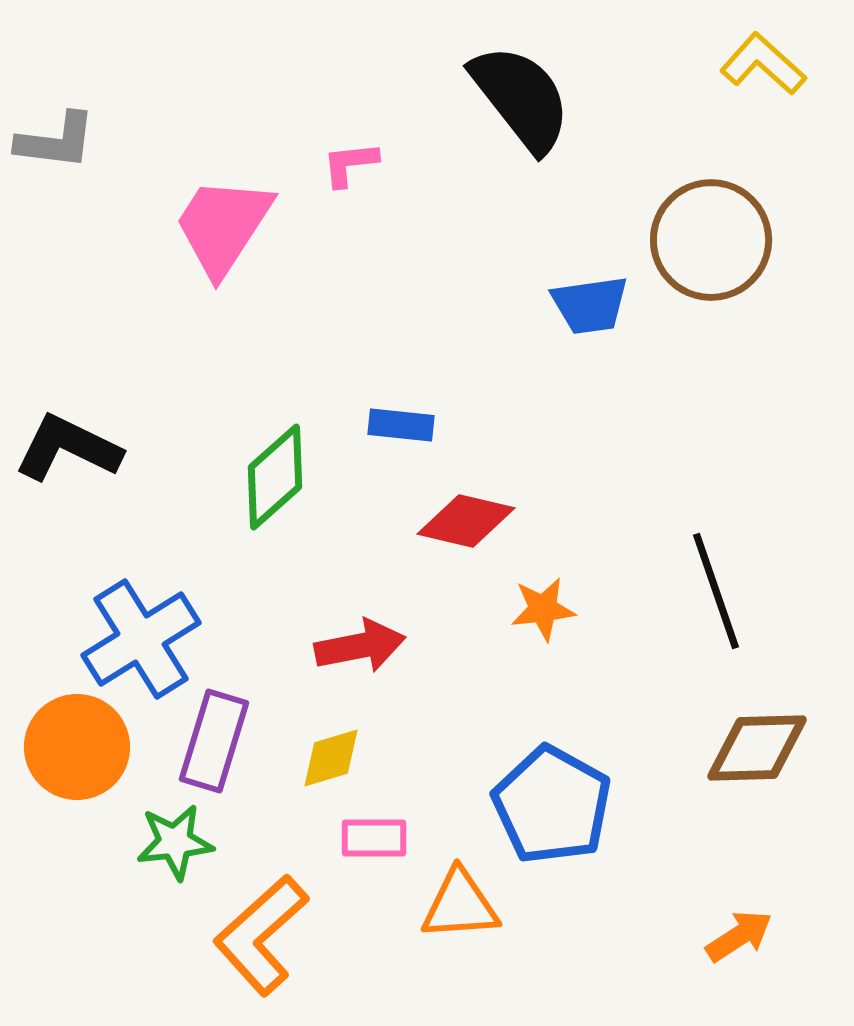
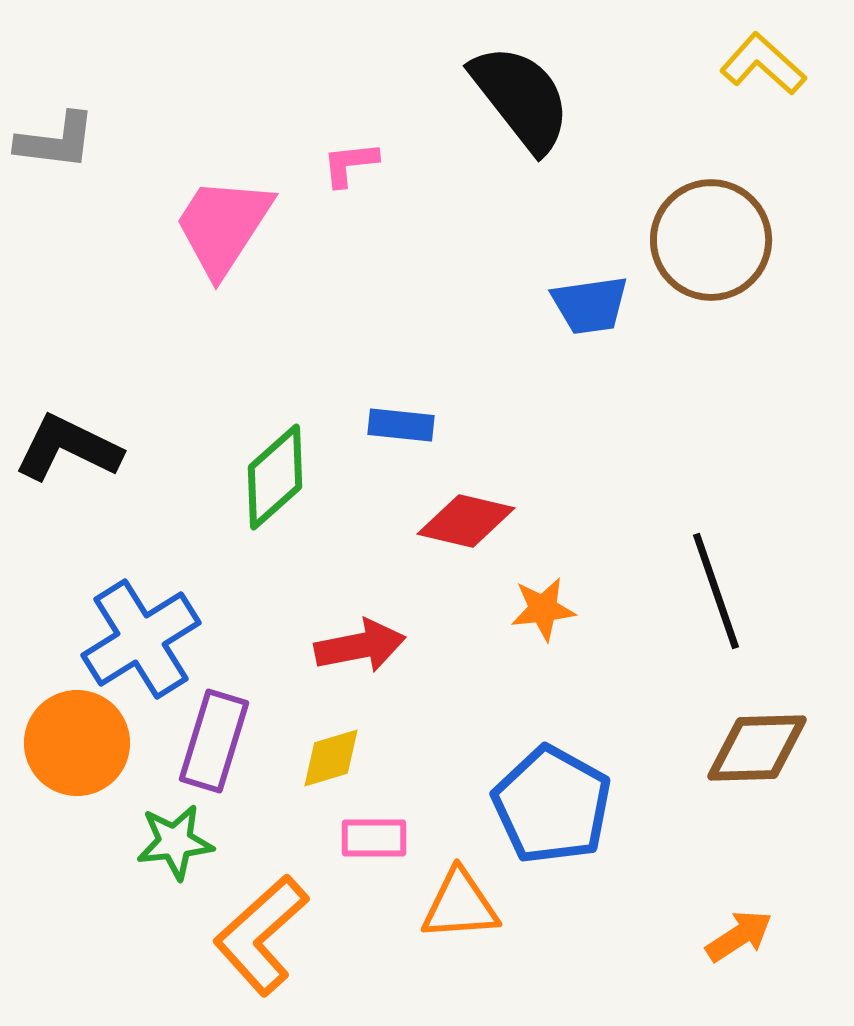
orange circle: moved 4 px up
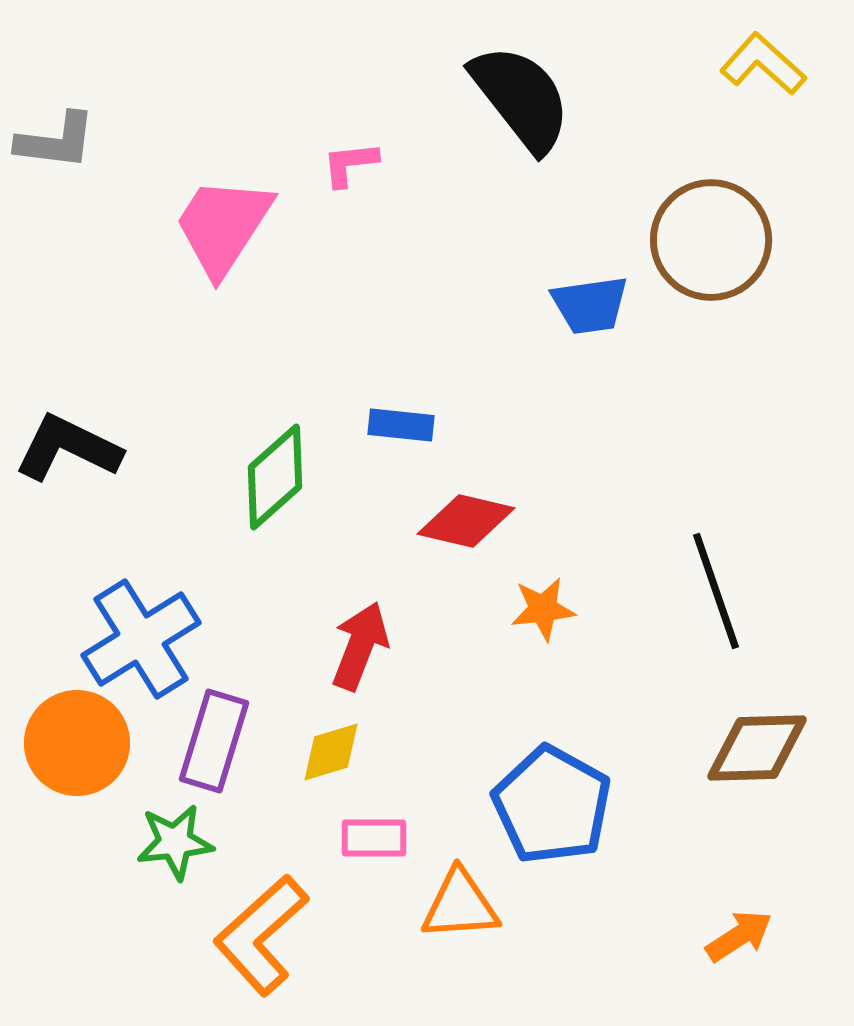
red arrow: rotated 58 degrees counterclockwise
yellow diamond: moved 6 px up
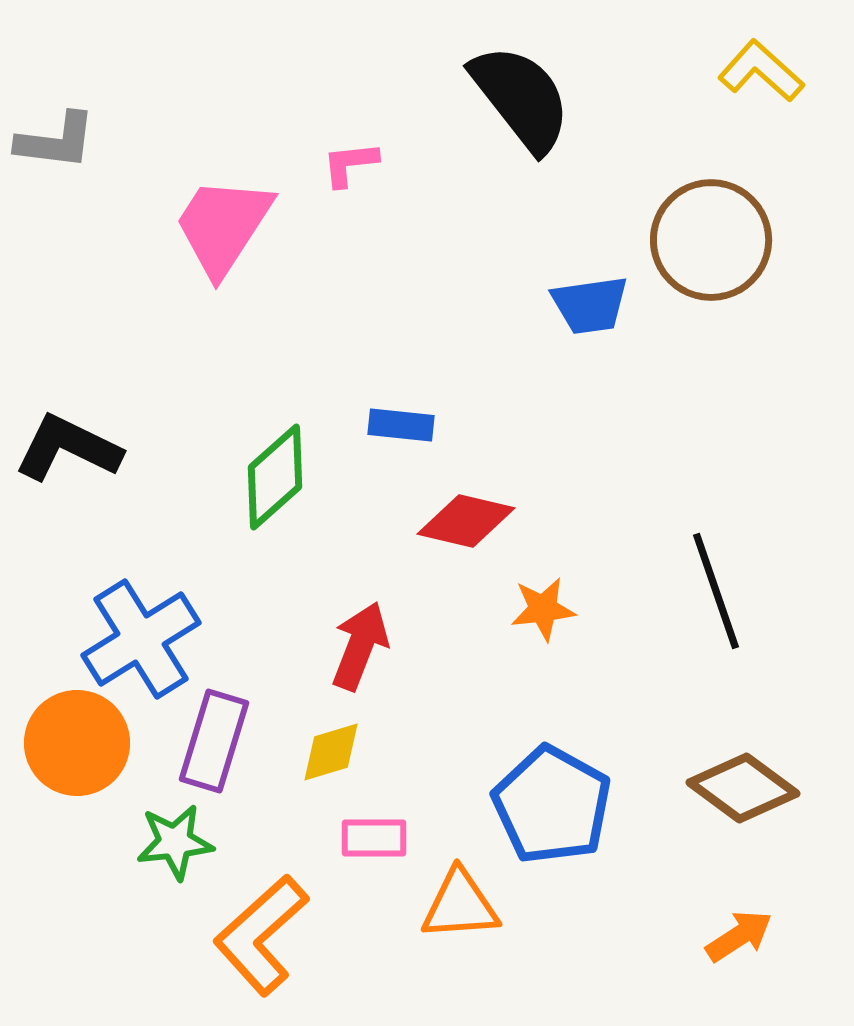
yellow L-shape: moved 2 px left, 7 px down
brown diamond: moved 14 px left, 40 px down; rotated 38 degrees clockwise
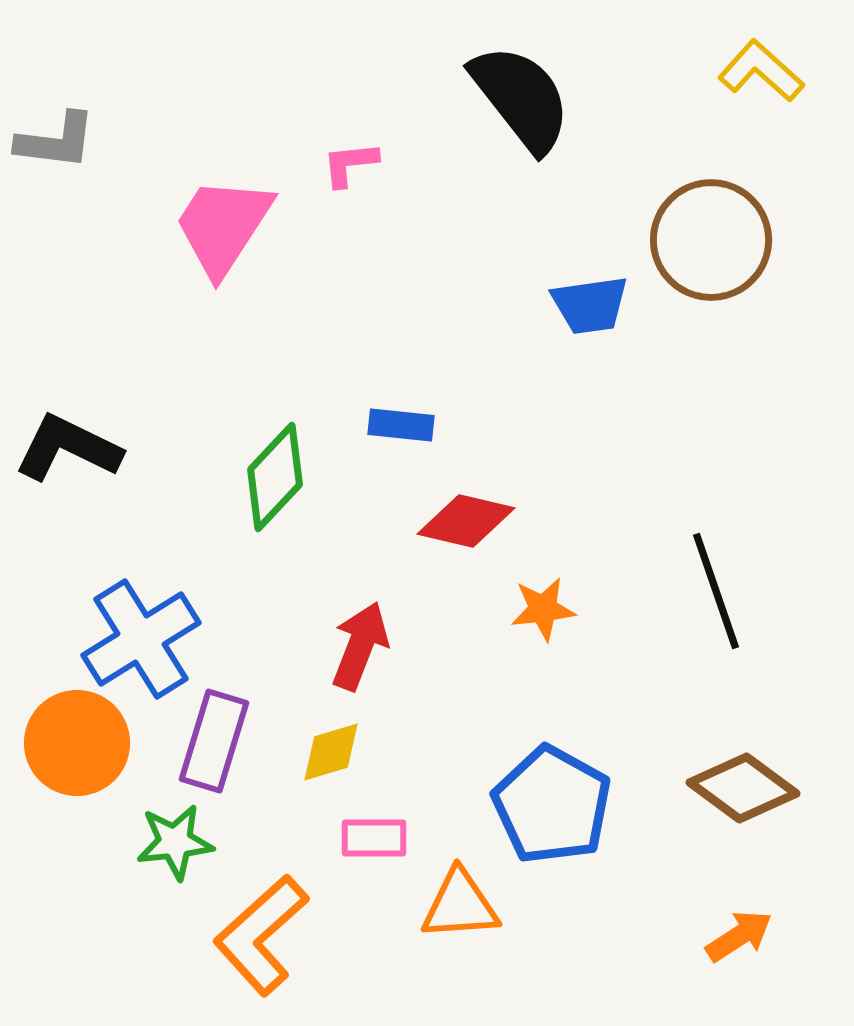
green diamond: rotated 5 degrees counterclockwise
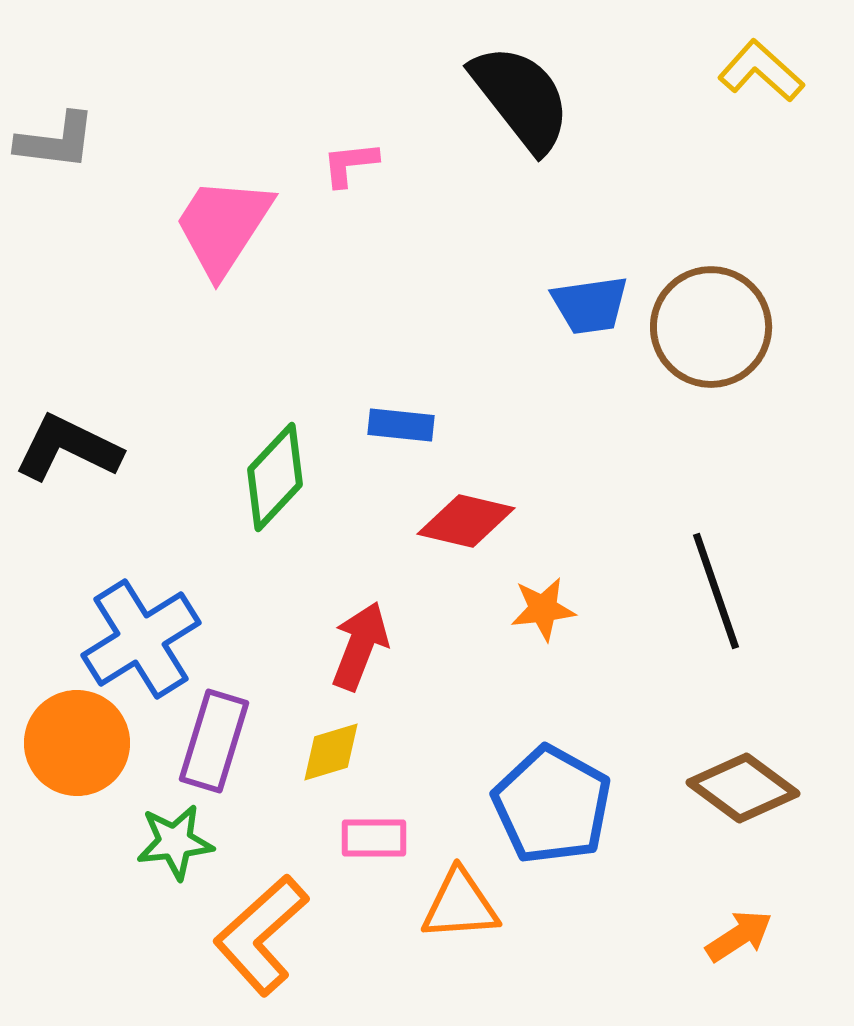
brown circle: moved 87 px down
